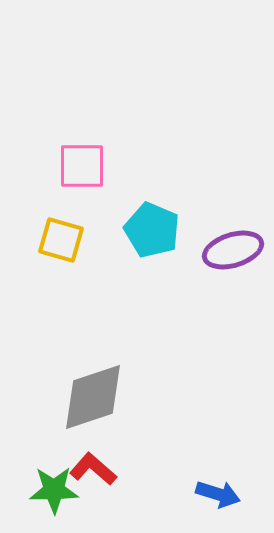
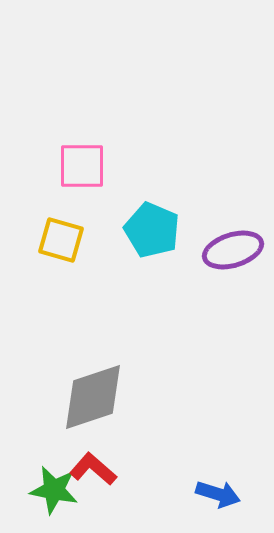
green star: rotated 12 degrees clockwise
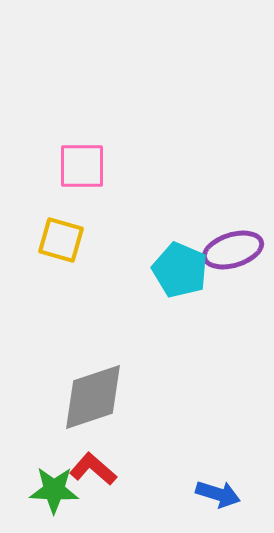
cyan pentagon: moved 28 px right, 40 px down
green star: rotated 9 degrees counterclockwise
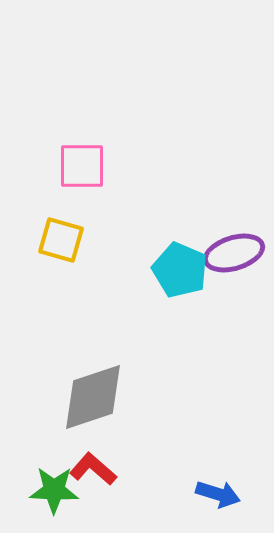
purple ellipse: moved 1 px right, 3 px down
